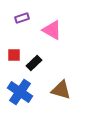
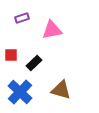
pink triangle: rotated 40 degrees counterclockwise
red square: moved 3 px left
blue cross: rotated 10 degrees clockwise
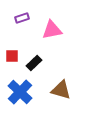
red square: moved 1 px right, 1 px down
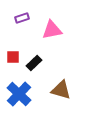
red square: moved 1 px right, 1 px down
blue cross: moved 1 px left, 2 px down
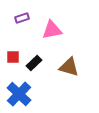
brown triangle: moved 8 px right, 23 px up
